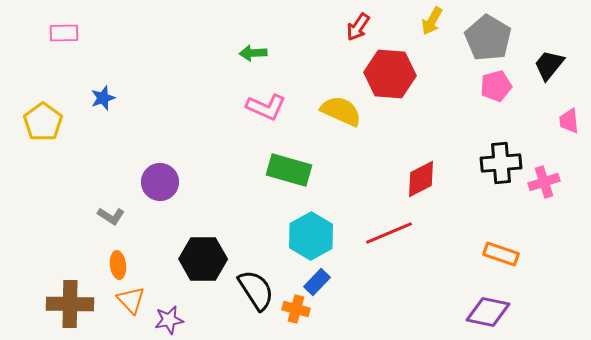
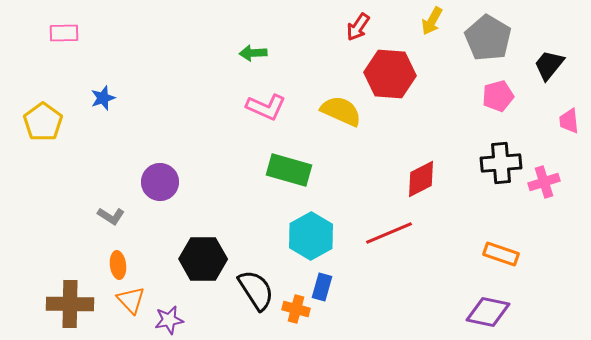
pink pentagon: moved 2 px right, 10 px down
blue rectangle: moved 5 px right, 5 px down; rotated 28 degrees counterclockwise
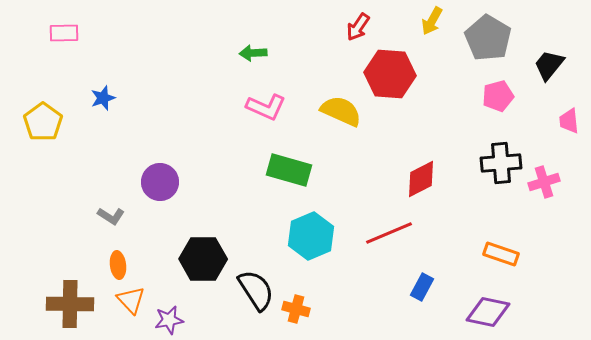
cyan hexagon: rotated 6 degrees clockwise
blue rectangle: moved 100 px right; rotated 12 degrees clockwise
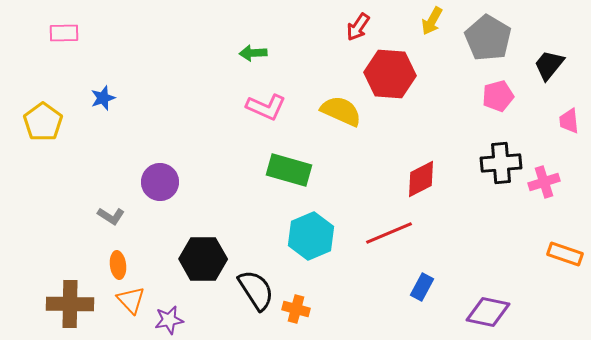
orange rectangle: moved 64 px right
